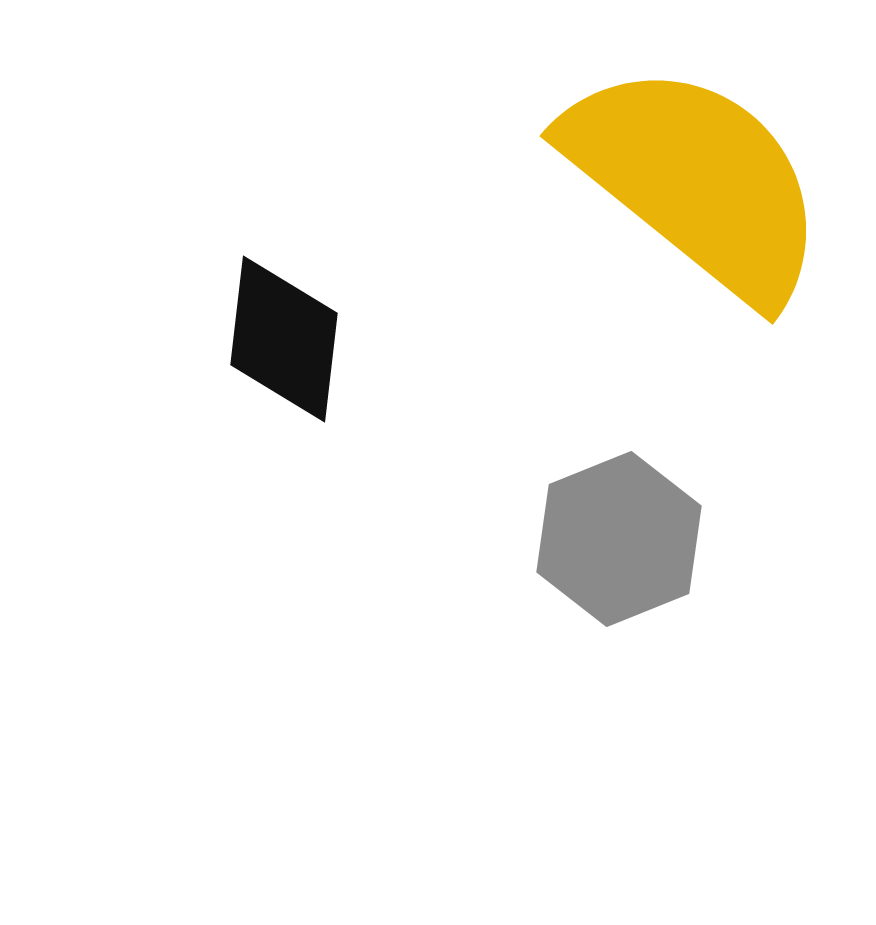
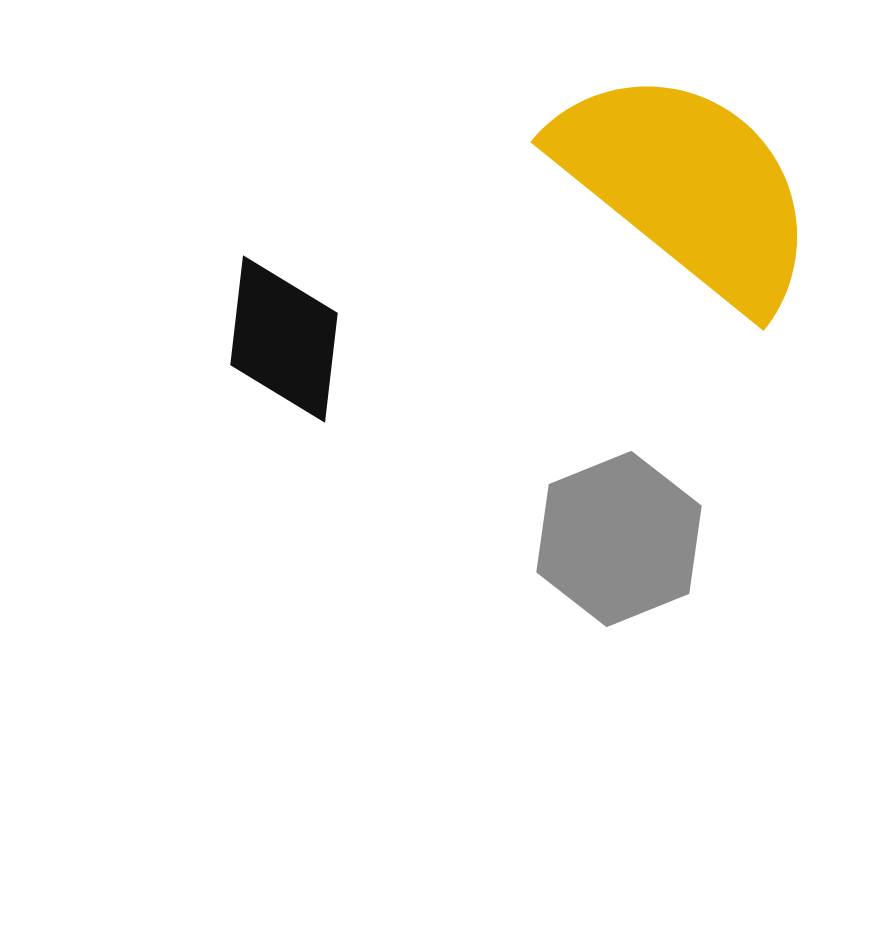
yellow semicircle: moved 9 px left, 6 px down
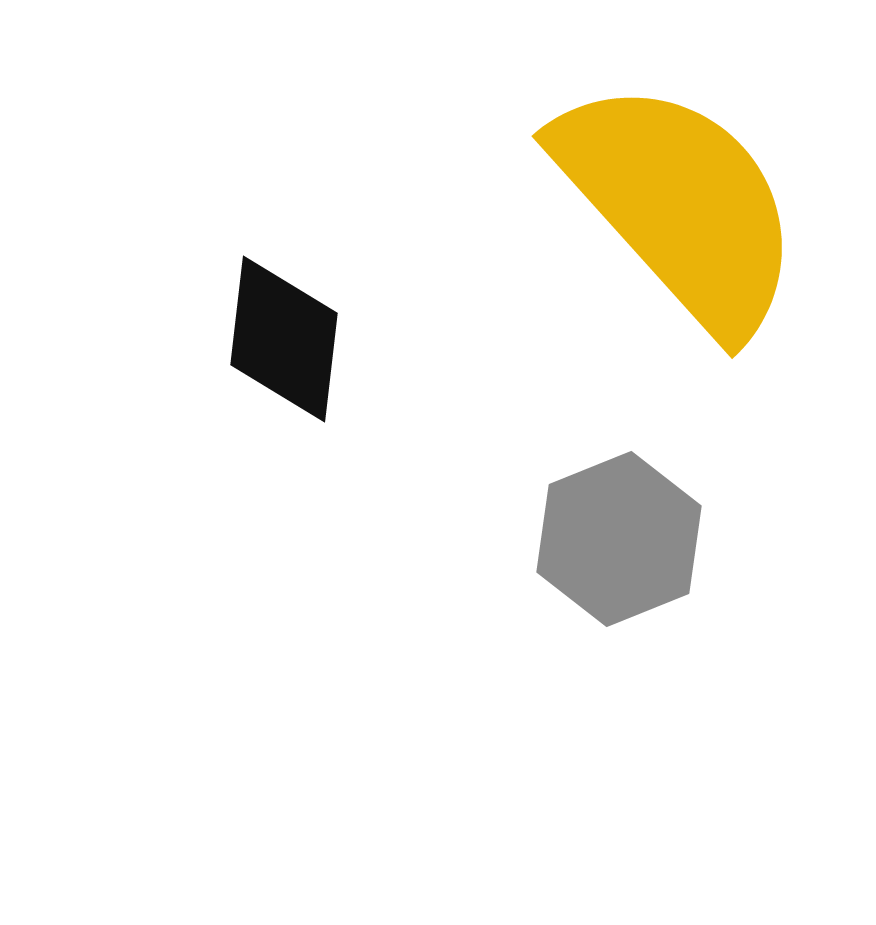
yellow semicircle: moved 8 px left, 18 px down; rotated 9 degrees clockwise
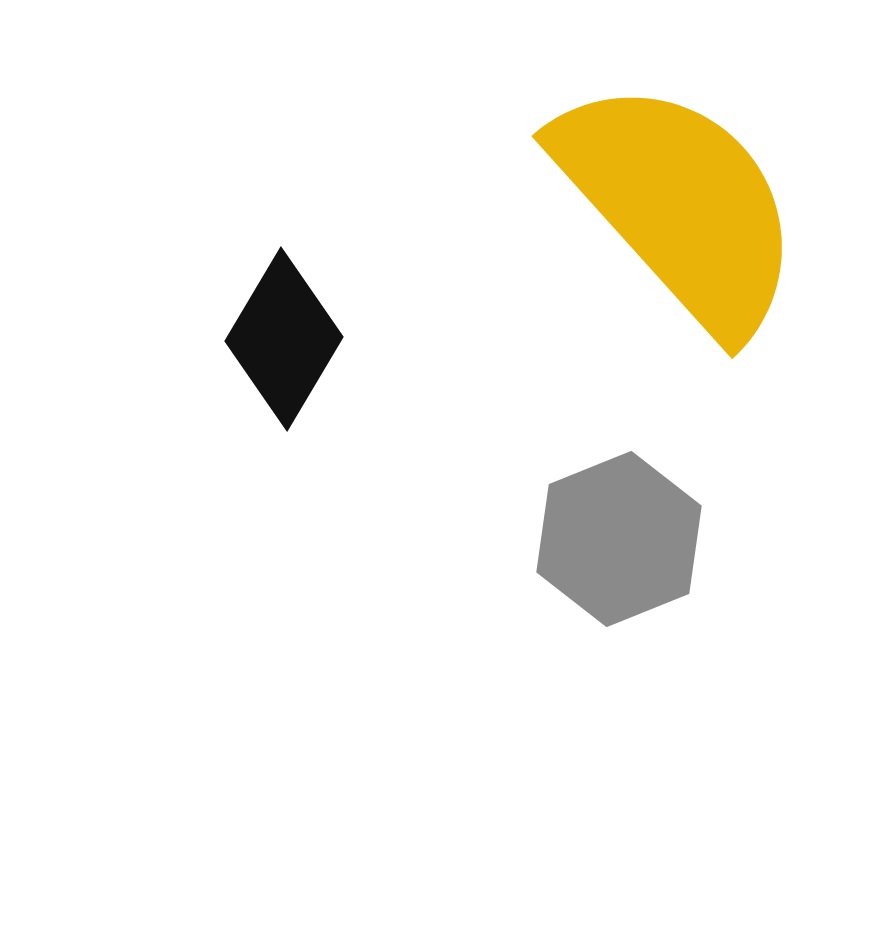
black diamond: rotated 24 degrees clockwise
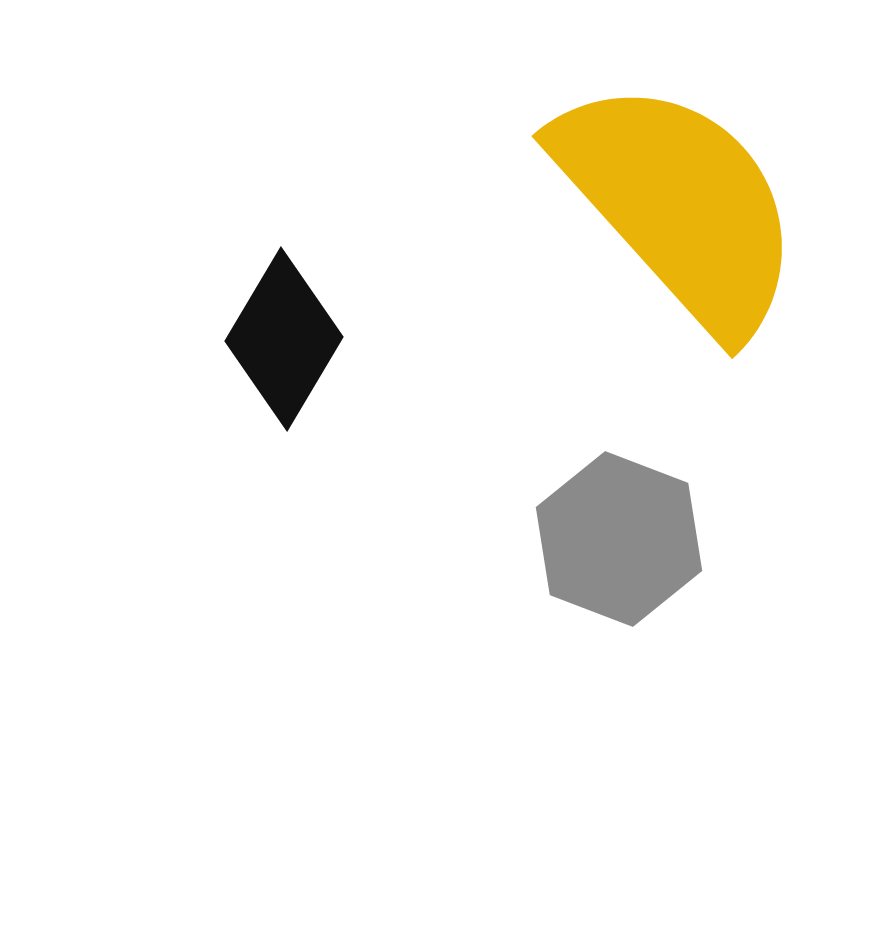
gray hexagon: rotated 17 degrees counterclockwise
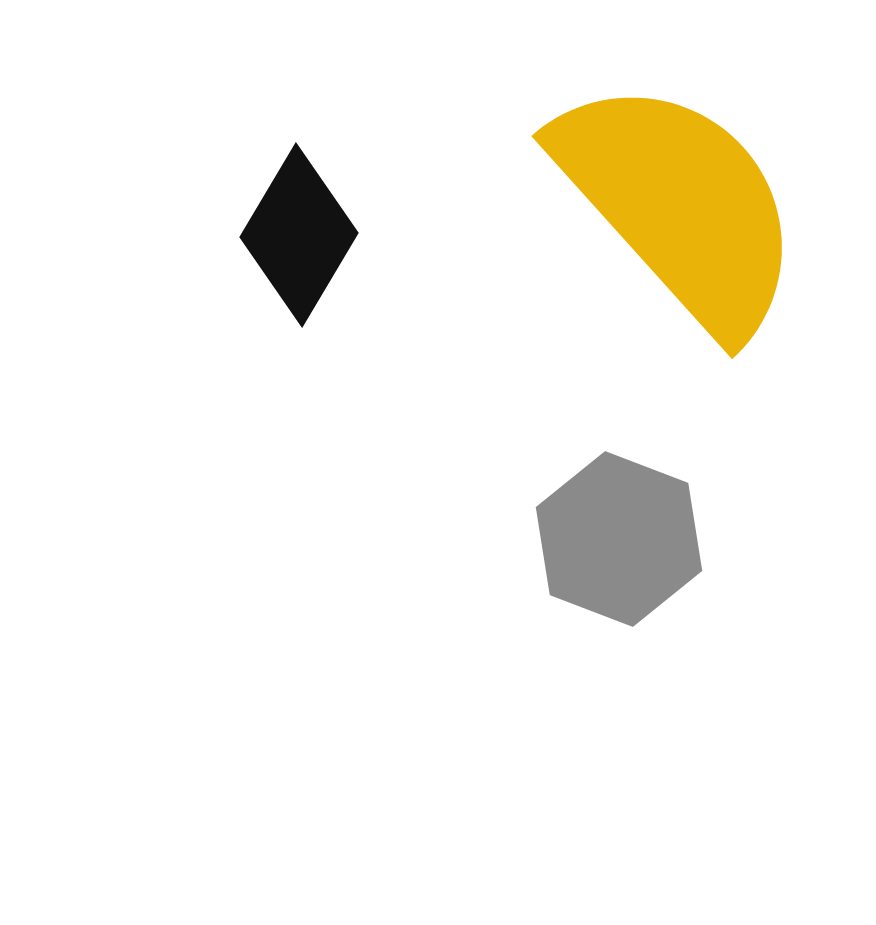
black diamond: moved 15 px right, 104 px up
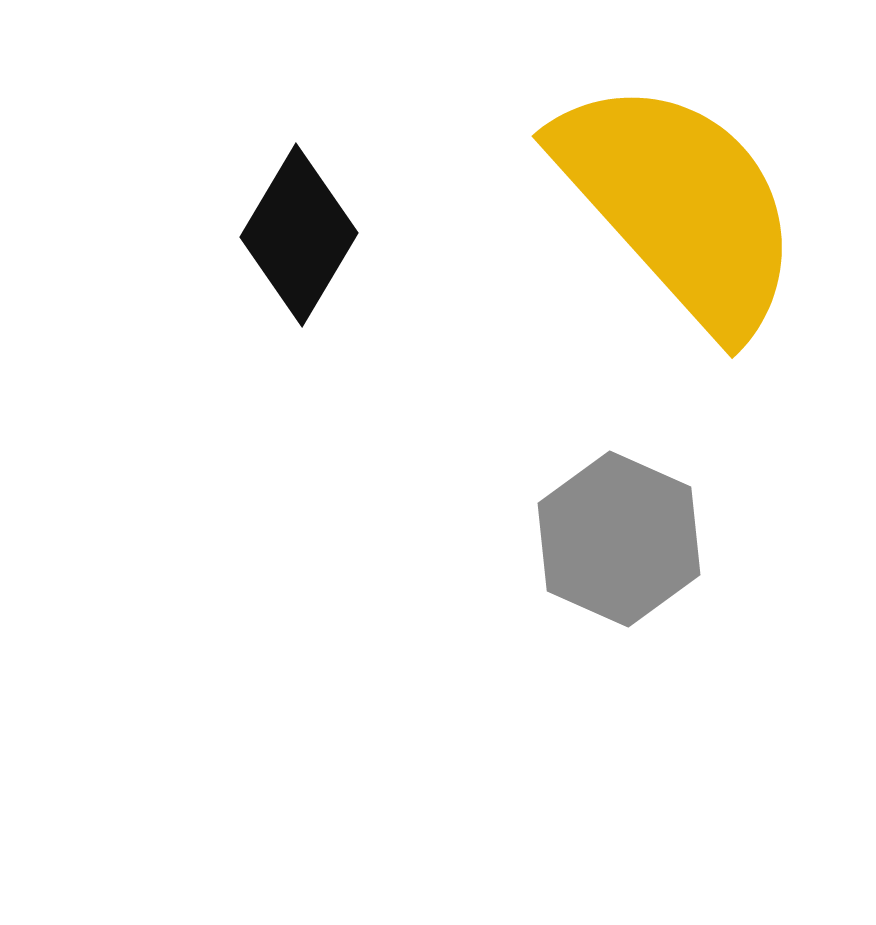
gray hexagon: rotated 3 degrees clockwise
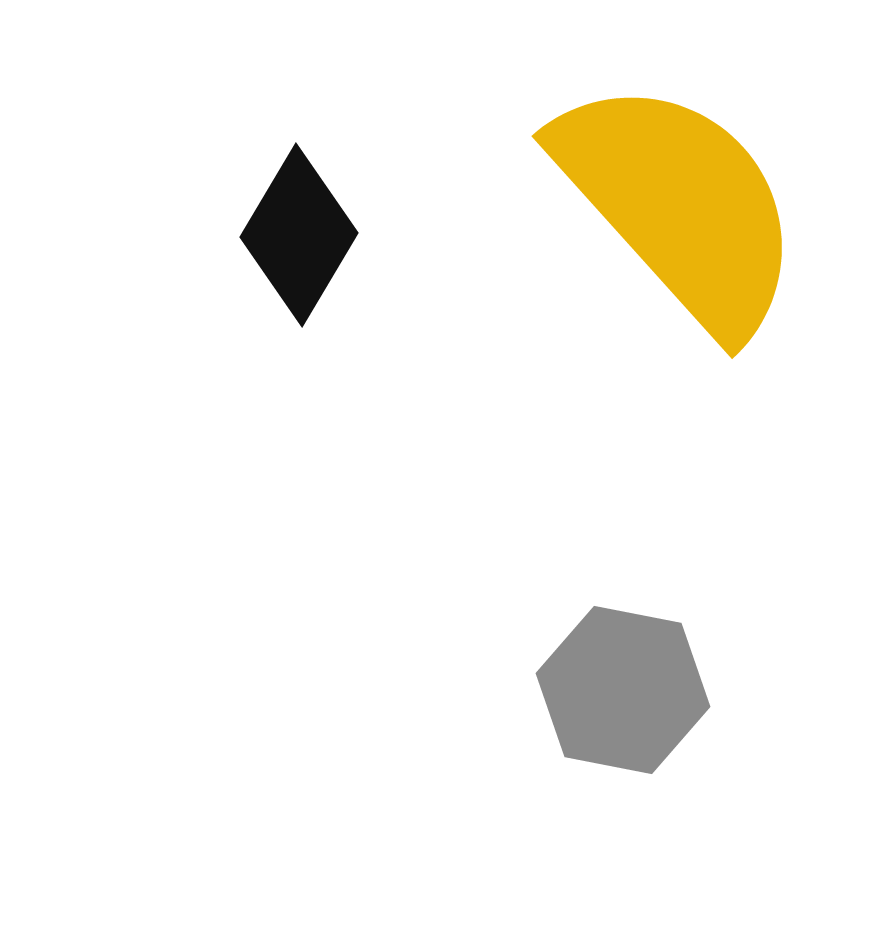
gray hexagon: moved 4 px right, 151 px down; rotated 13 degrees counterclockwise
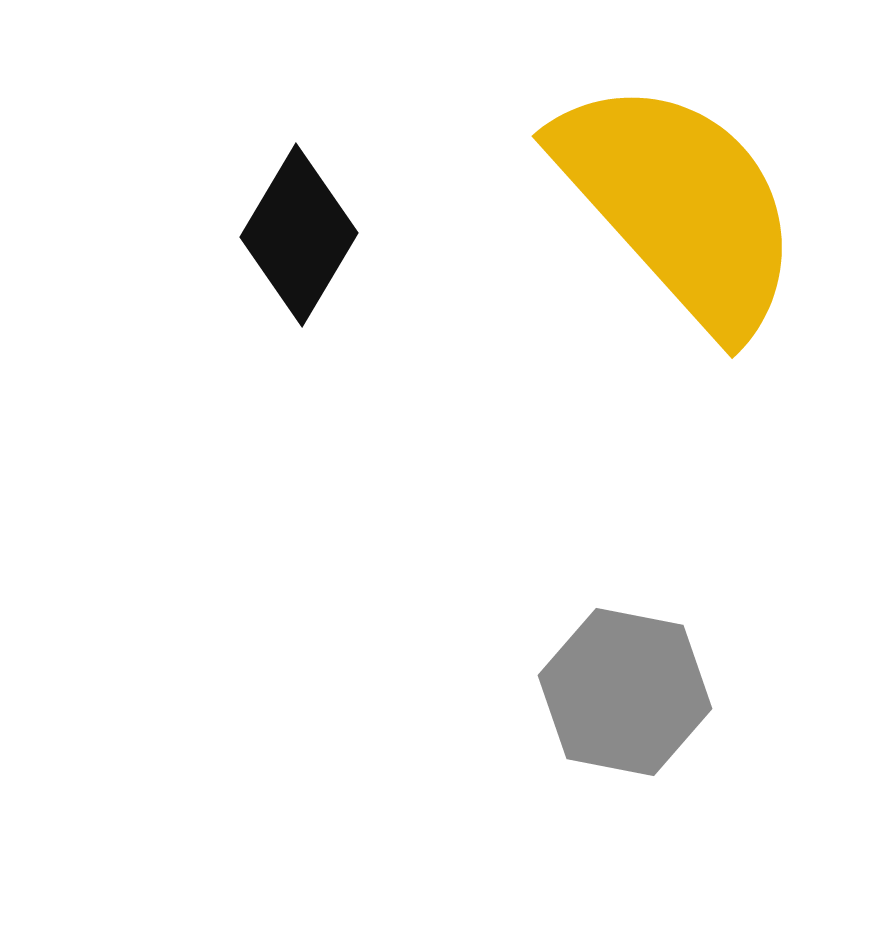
gray hexagon: moved 2 px right, 2 px down
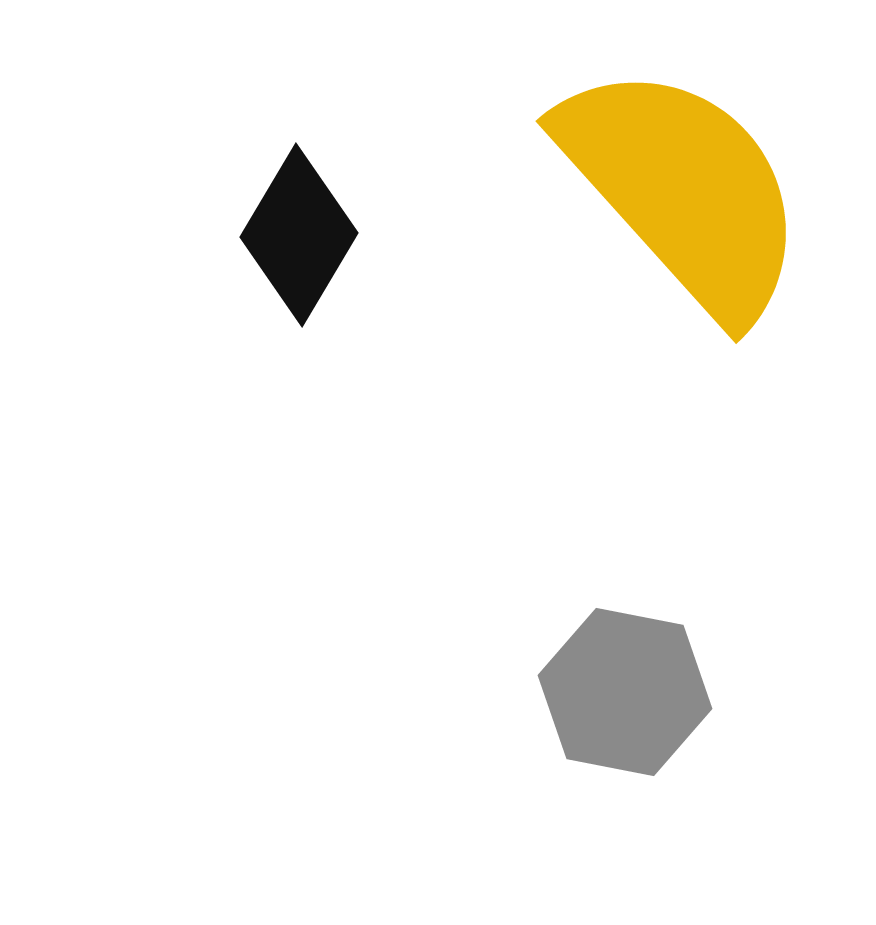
yellow semicircle: moved 4 px right, 15 px up
